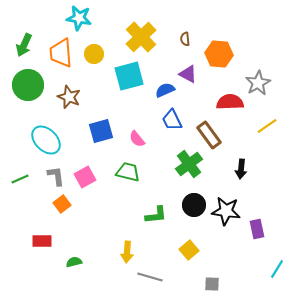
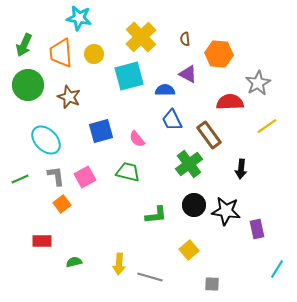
blue semicircle: rotated 24 degrees clockwise
yellow arrow: moved 8 px left, 12 px down
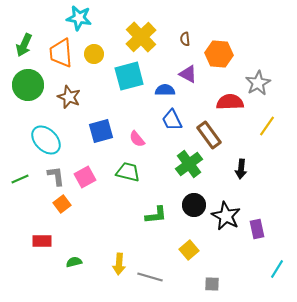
yellow line: rotated 20 degrees counterclockwise
black star: moved 5 px down; rotated 20 degrees clockwise
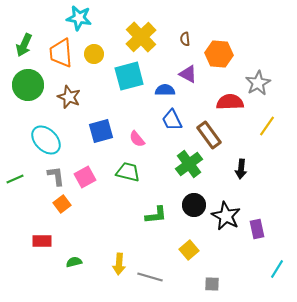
green line: moved 5 px left
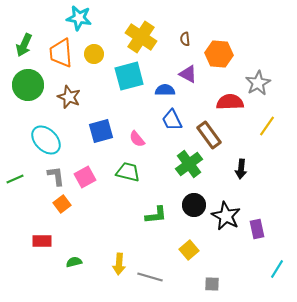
yellow cross: rotated 12 degrees counterclockwise
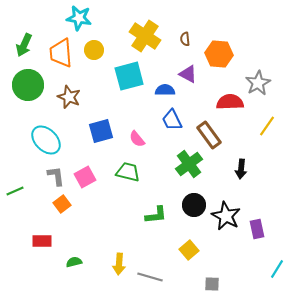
yellow cross: moved 4 px right, 1 px up
yellow circle: moved 4 px up
green line: moved 12 px down
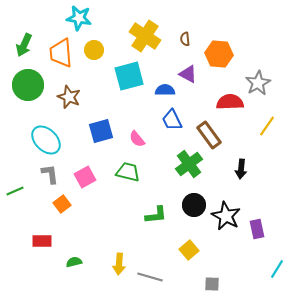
gray L-shape: moved 6 px left, 2 px up
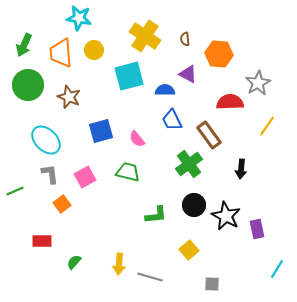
green semicircle: rotated 35 degrees counterclockwise
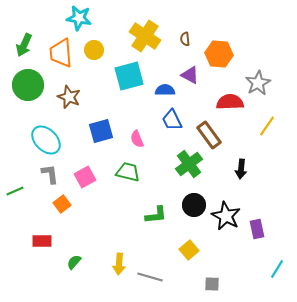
purple triangle: moved 2 px right, 1 px down
pink semicircle: rotated 18 degrees clockwise
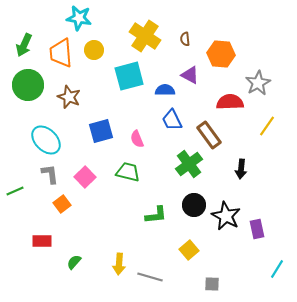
orange hexagon: moved 2 px right
pink square: rotated 15 degrees counterclockwise
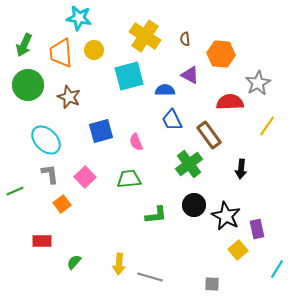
pink semicircle: moved 1 px left, 3 px down
green trapezoid: moved 1 px right, 7 px down; rotated 20 degrees counterclockwise
yellow square: moved 49 px right
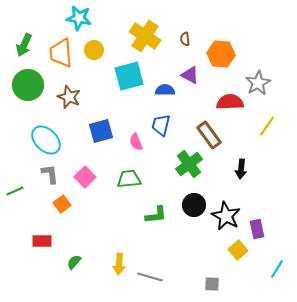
blue trapezoid: moved 11 px left, 5 px down; rotated 40 degrees clockwise
